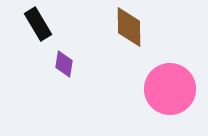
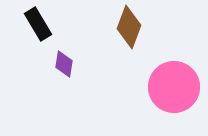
brown diamond: rotated 21 degrees clockwise
pink circle: moved 4 px right, 2 px up
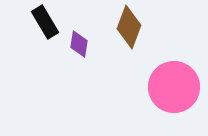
black rectangle: moved 7 px right, 2 px up
purple diamond: moved 15 px right, 20 px up
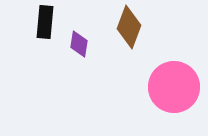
black rectangle: rotated 36 degrees clockwise
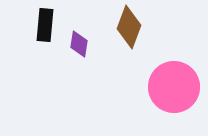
black rectangle: moved 3 px down
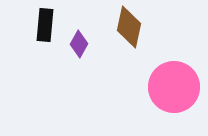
brown diamond: rotated 9 degrees counterclockwise
purple diamond: rotated 20 degrees clockwise
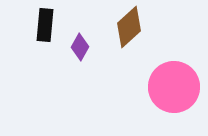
brown diamond: rotated 36 degrees clockwise
purple diamond: moved 1 px right, 3 px down
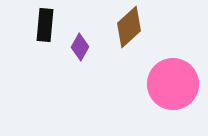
pink circle: moved 1 px left, 3 px up
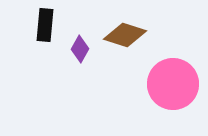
brown diamond: moved 4 px left, 8 px down; rotated 60 degrees clockwise
purple diamond: moved 2 px down
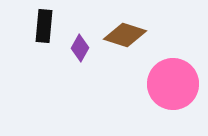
black rectangle: moved 1 px left, 1 px down
purple diamond: moved 1 px up
